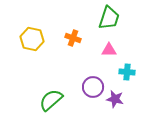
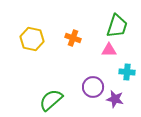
green trapezoid: moved 8 px right, 8 px down
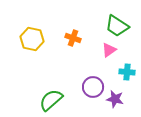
green trapezoid: rotated 105 degrees clockwise
pink triangle: rotated 35 degrees counterclockwise
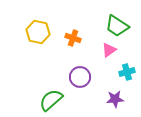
yellow hexagon: moved 6 px right, 7 px up
cyan cross: rotated 21 degrees counterclockwise
purple circle: moved 13 px left, 10 px up
purple star: rotated 18 degrees counterclockwise
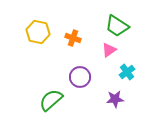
cyan cross: rotated 21 degrees counterclockwise
